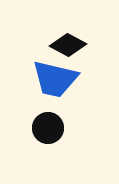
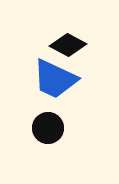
blue trapezoid: rotated 12 degrees clockwise
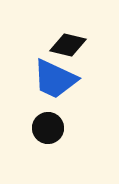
black diamond: rotated 15 degrees counterclockwise
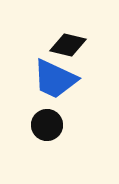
black circle: moved 1 px left, 3 px up
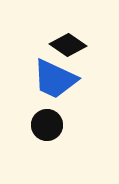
black diamond: rotated 21 degrees clockwise
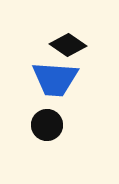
blue trapezoid: rotated 21 degrees counterclockwise
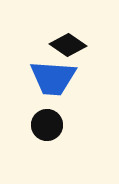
blue trapezoid: moved 2 px left, 1 px up
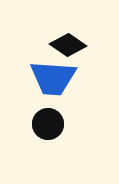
black circle: moved 1 px right, 1 px up
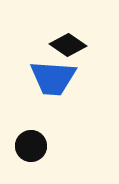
black circle: moved 17 px left, 22 px down
